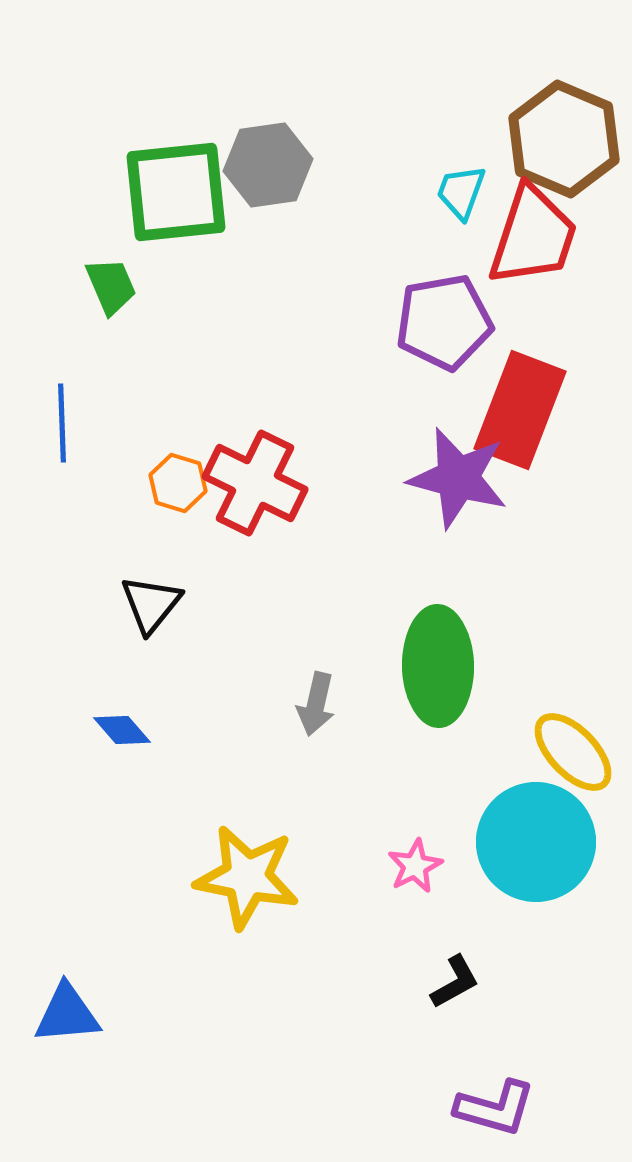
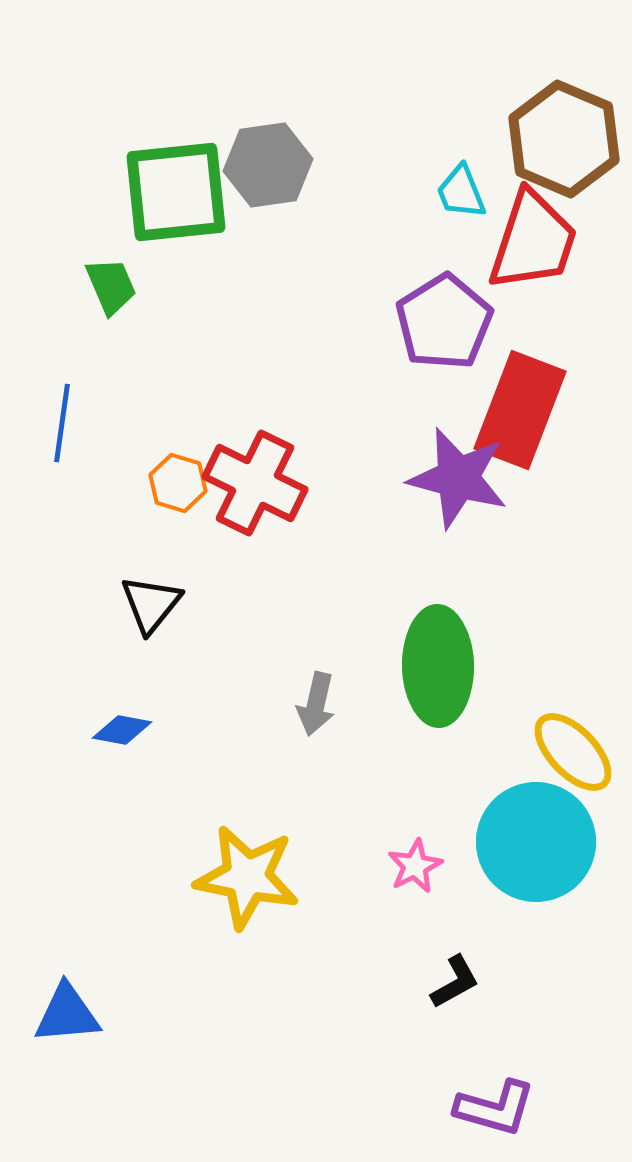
cyan trapezoid: rotated 42 degrees counterclockwise
red trapezoid: moved 5 px down
purple pentagon: rotated 22 degrees counterclockwise
blue line: rotated 10 degrees clockwise
blue diamond: rotated 38 degrees counterclockwise
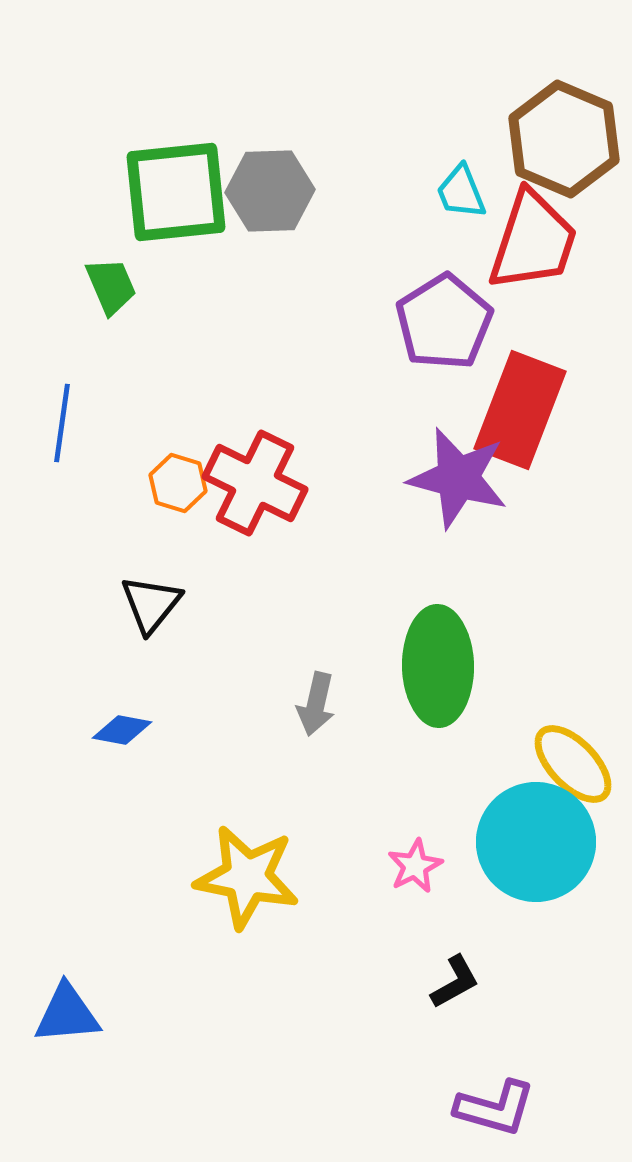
gray hexagon: moved 2 px right, 26 px down; rotated 6 degrees clockwise
yellow ellipse: moved 12 px down
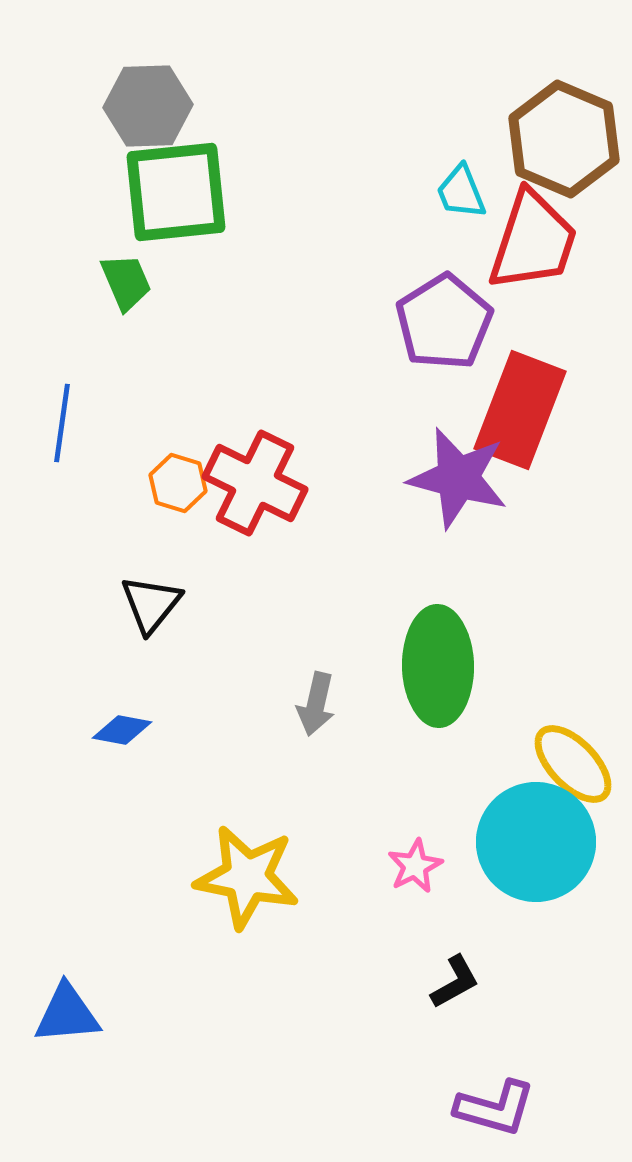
gray hexagon: moved 122 px left, 85 px up
green trapezoid: moved 15 px right, 4 px up
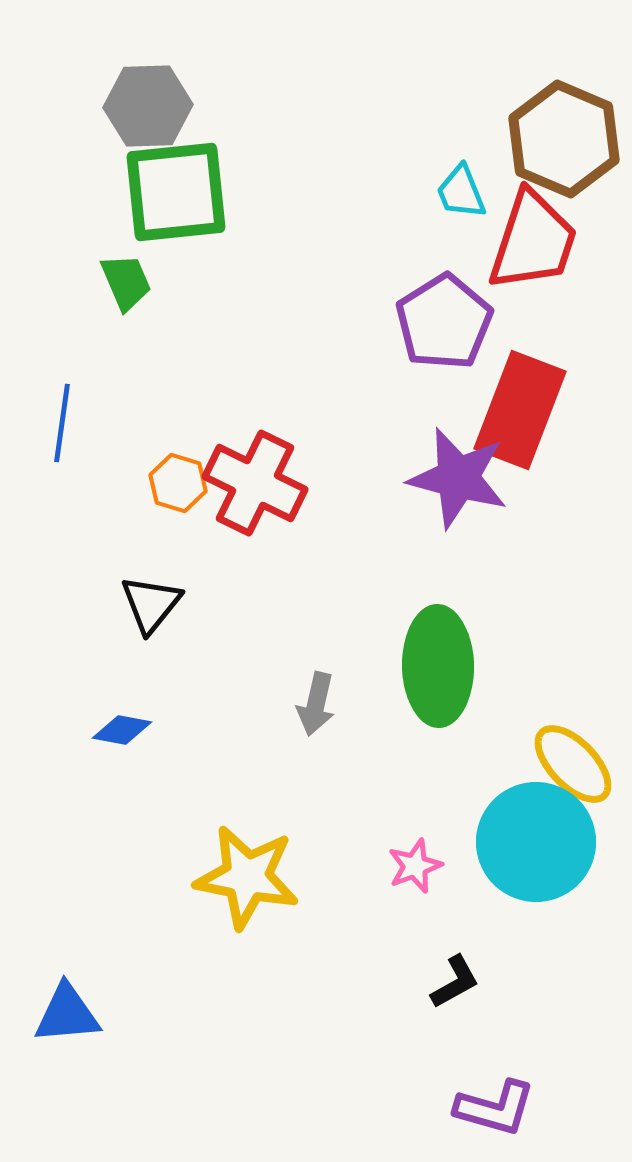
pink star: rotated 6 degrees clockwise
